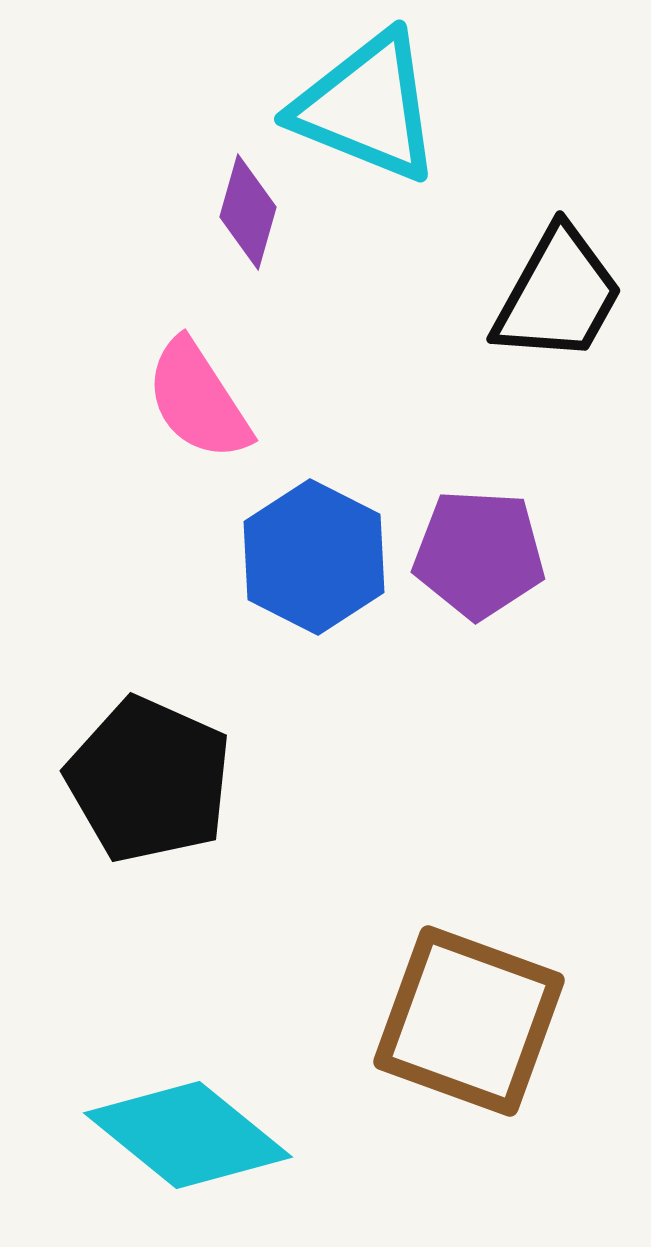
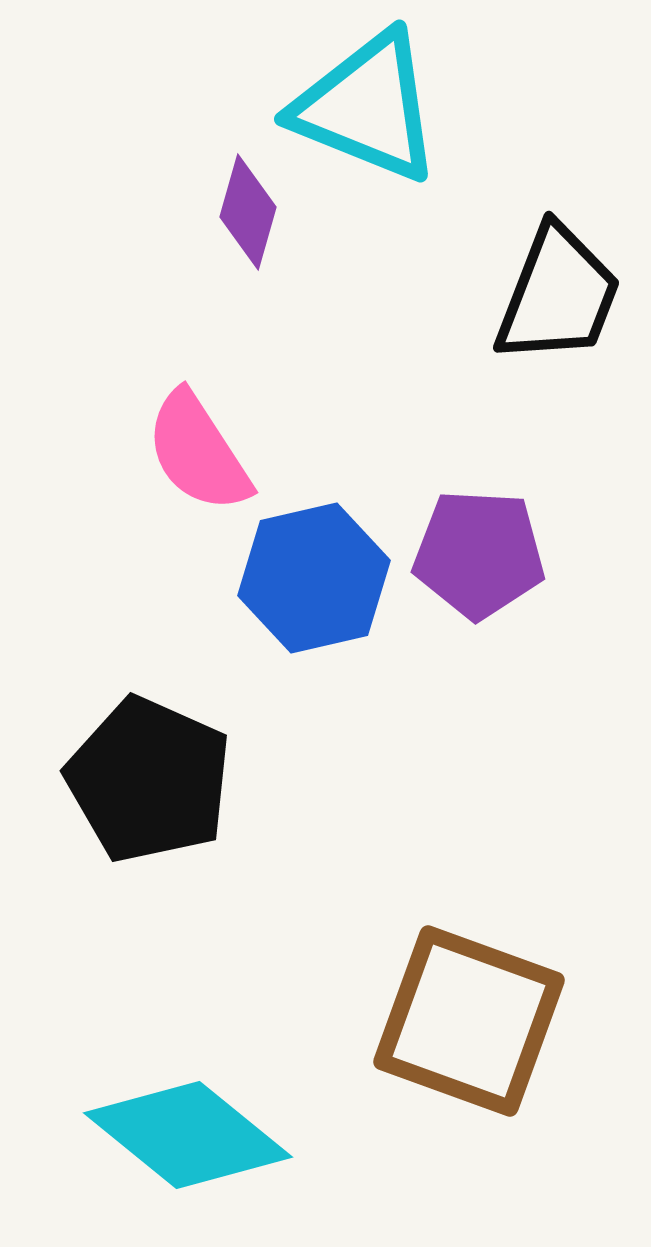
black trapezoid: rotated 8 degrees counterclockwise
pink semicircle: moved 52 px down
blue hexagon: moved 21 px down; rotated 20 degrees clockwise
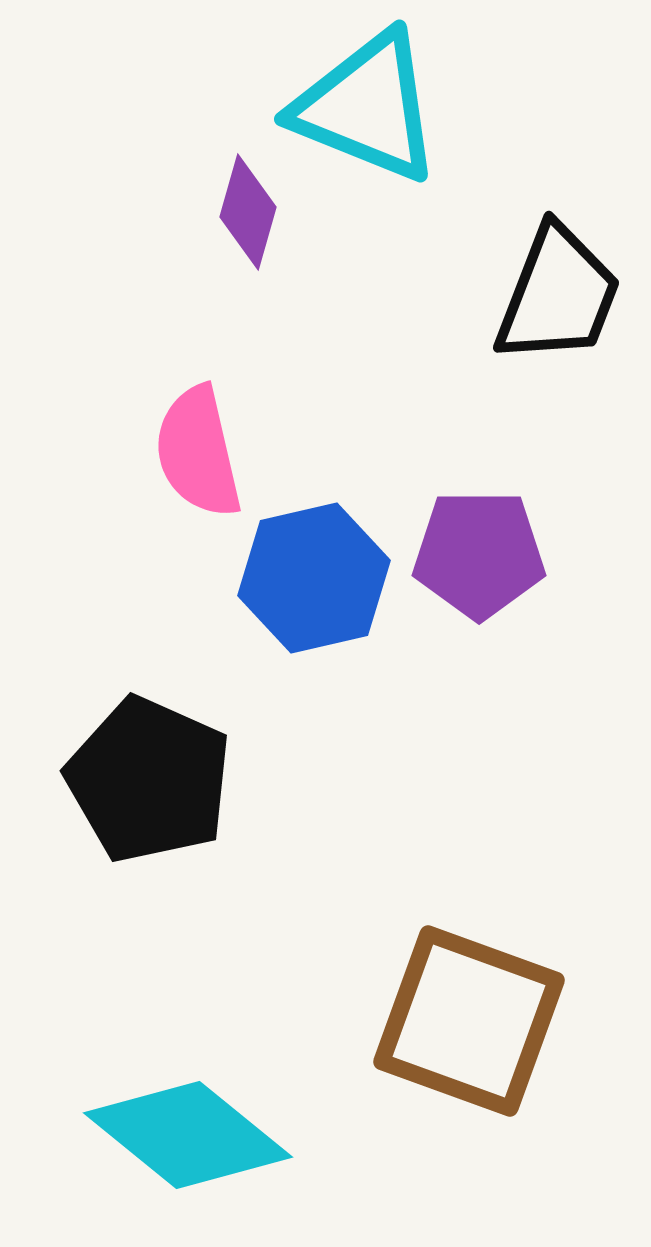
pink semicircle: rotated 20 degrees clockwise
purple pentagon: rotated 3 degrees counterclockwise
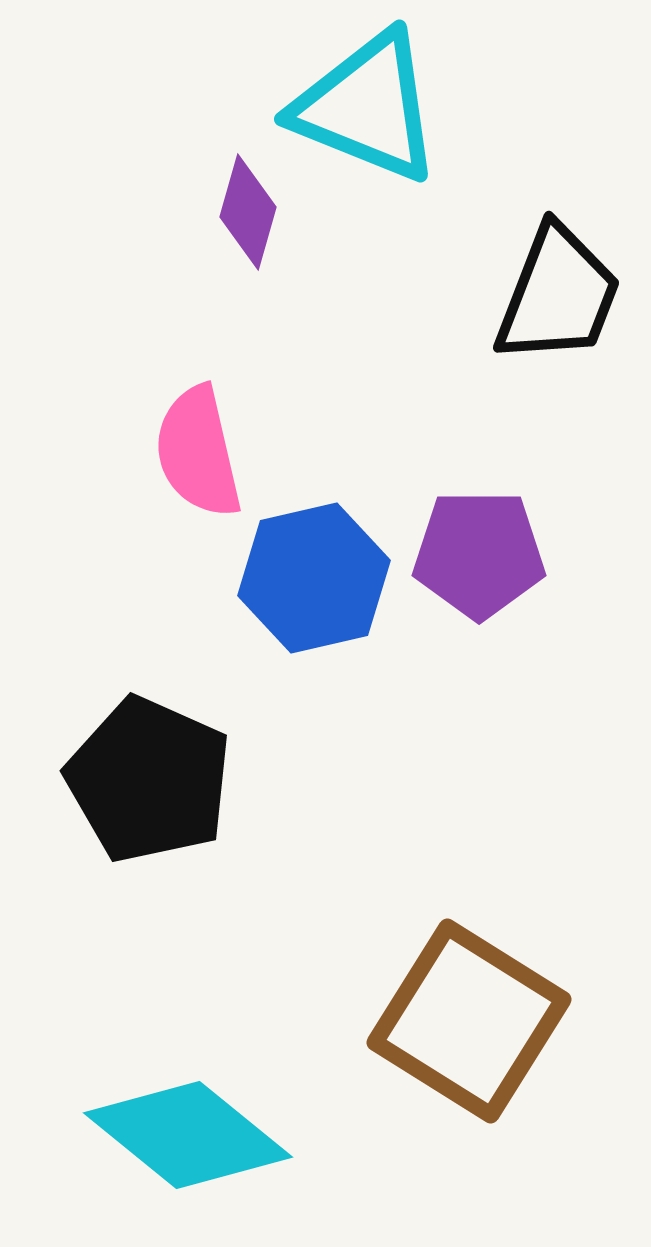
brown square: rotated 12 degrees clockwise
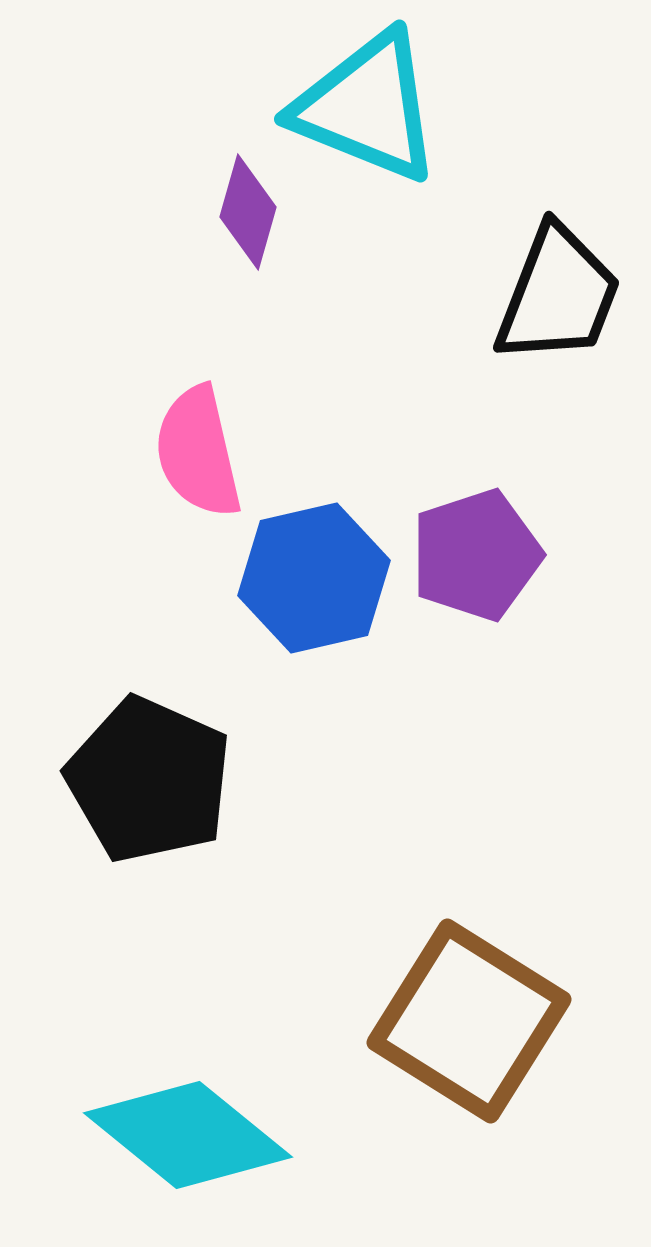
purple pentagon: moved 3 px left, 1 px down; rotated 18 degrees counterclockwise
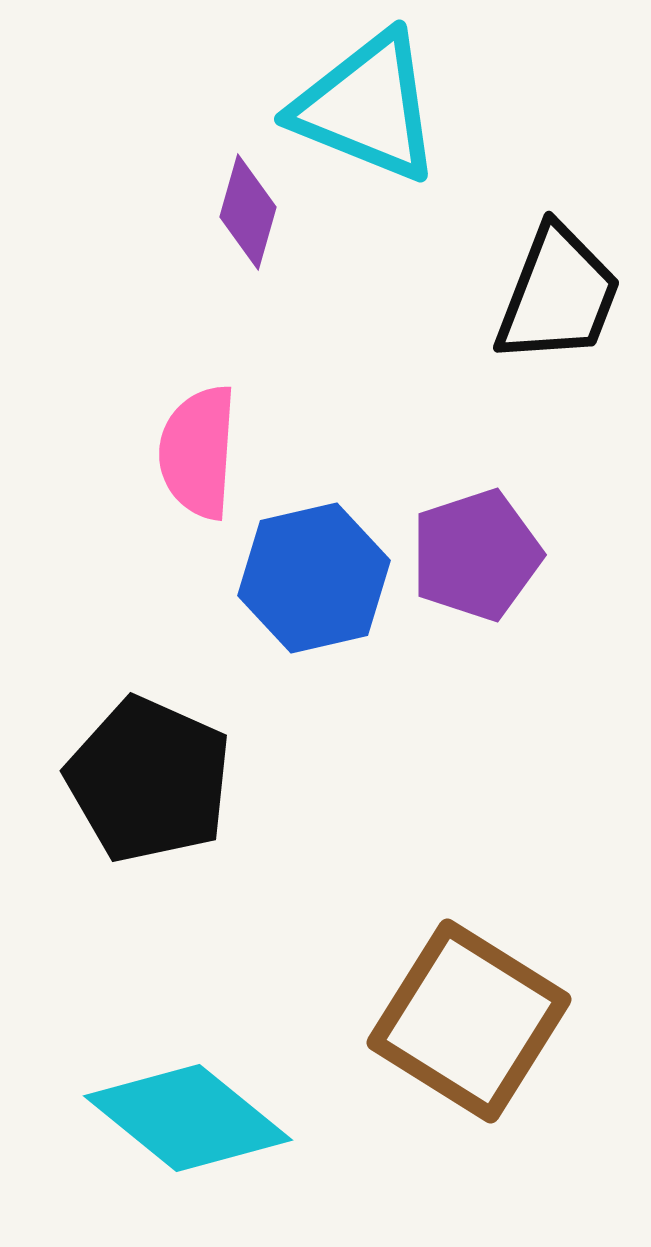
pink semicircle: rotated 17 degrees clockwise
cyan diamond: moved 17 px up
